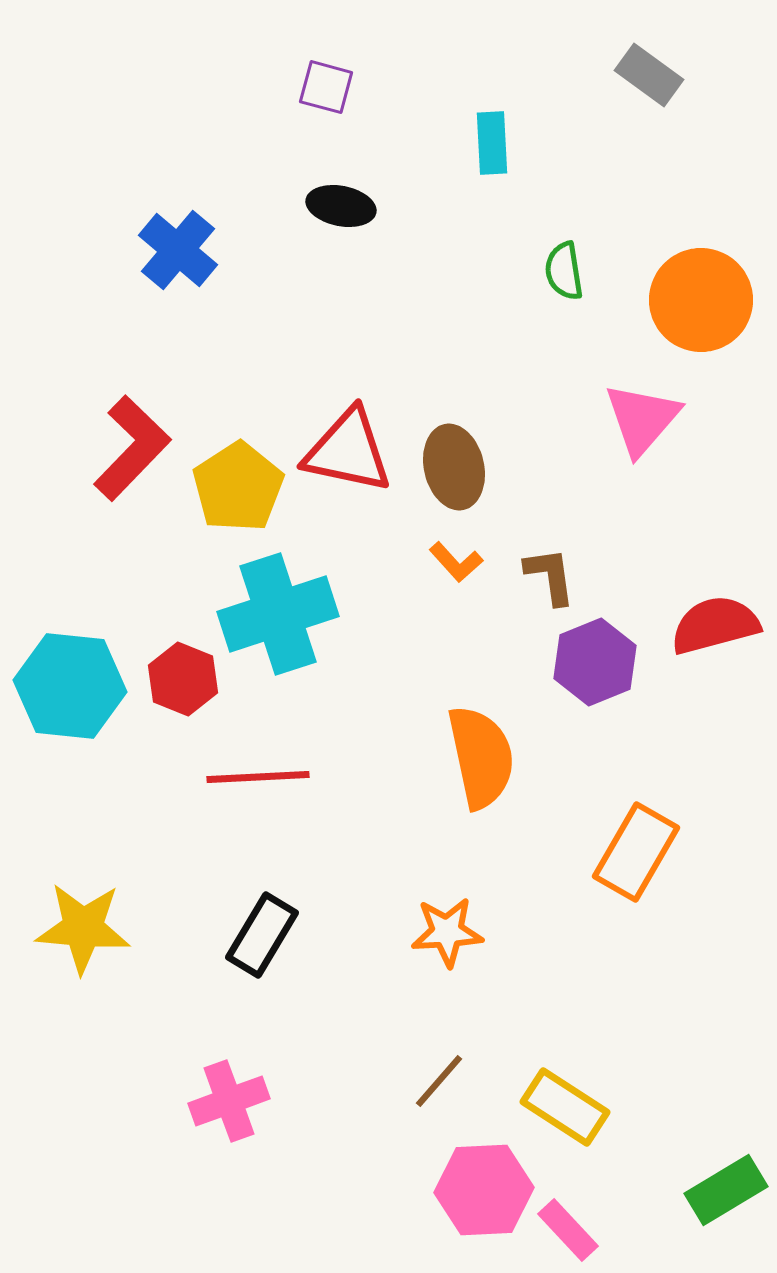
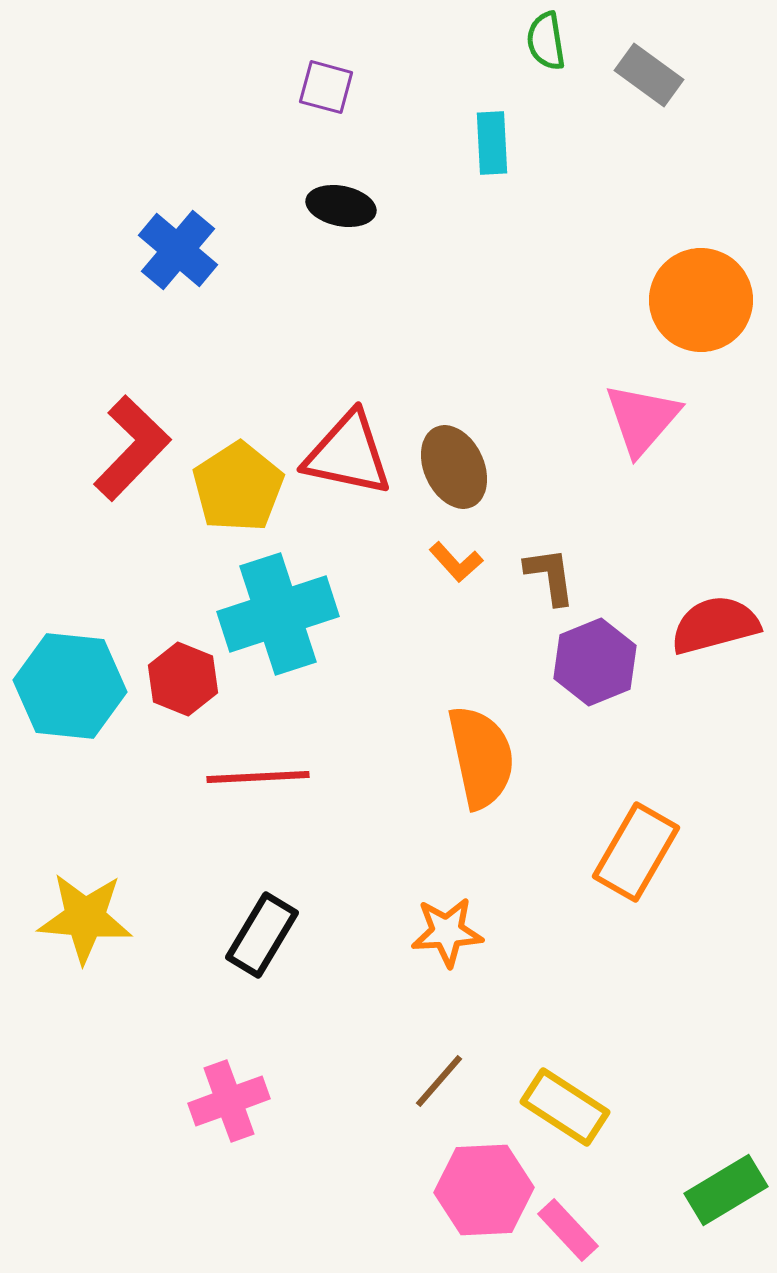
green semicircle: moved 18 px left, 230 px up
red triangle: moved 3 px down
brown ellipse: rotated 12 degrees counterclockwise
yellow star: moved 2 px right, 10 px up
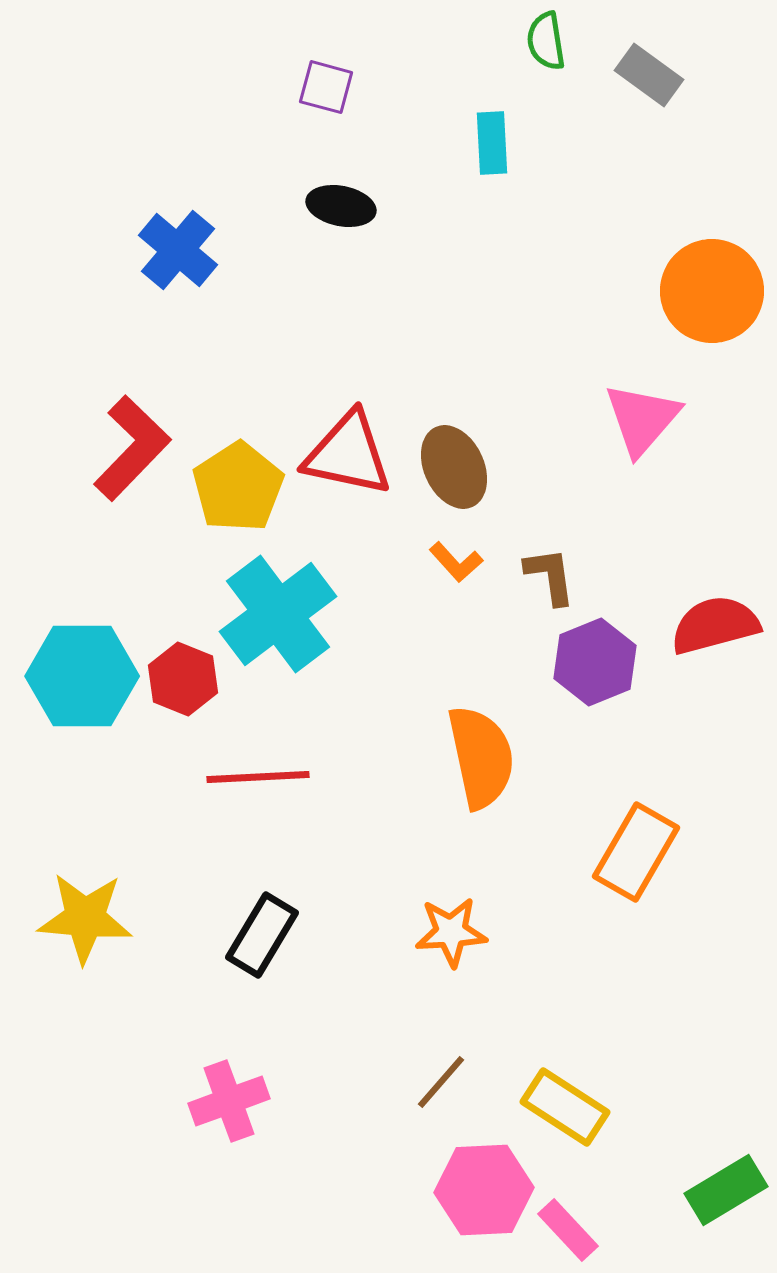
orange circle: moved 11 px right, 9 px up
cyan cross: rotated 19 degrees counterclockwise
cyan hexagon: moved 12 px right, 10 px up; rotated 6 degrees counterclockwise
orange star: moved 4 px right
brown line: moved 2 px right, 1 px down
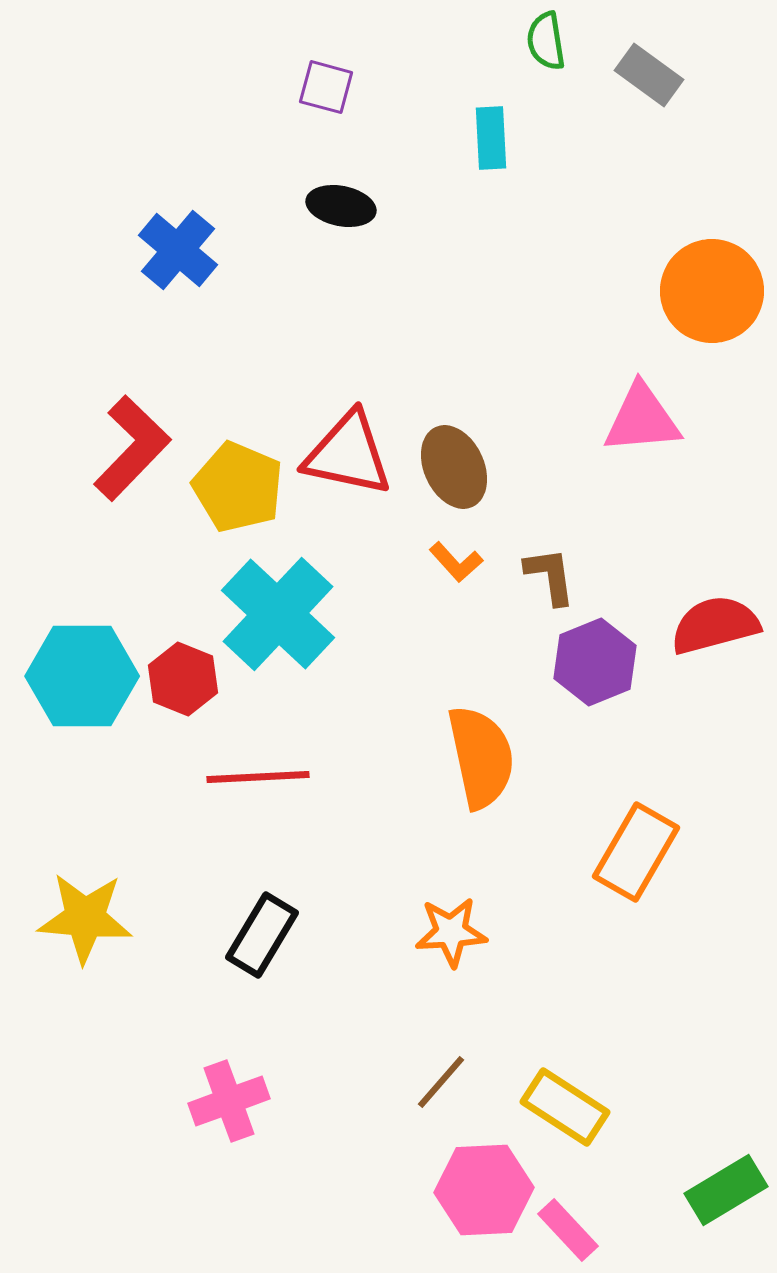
cyan rectangle: moved 1 px left, 5 px up
pink triangle: rotated 44 degrees clockwise
yellow pentagon: rotated 16 degrees counterclockwise
cyan cross: rotated 10 degrees counterclockwise
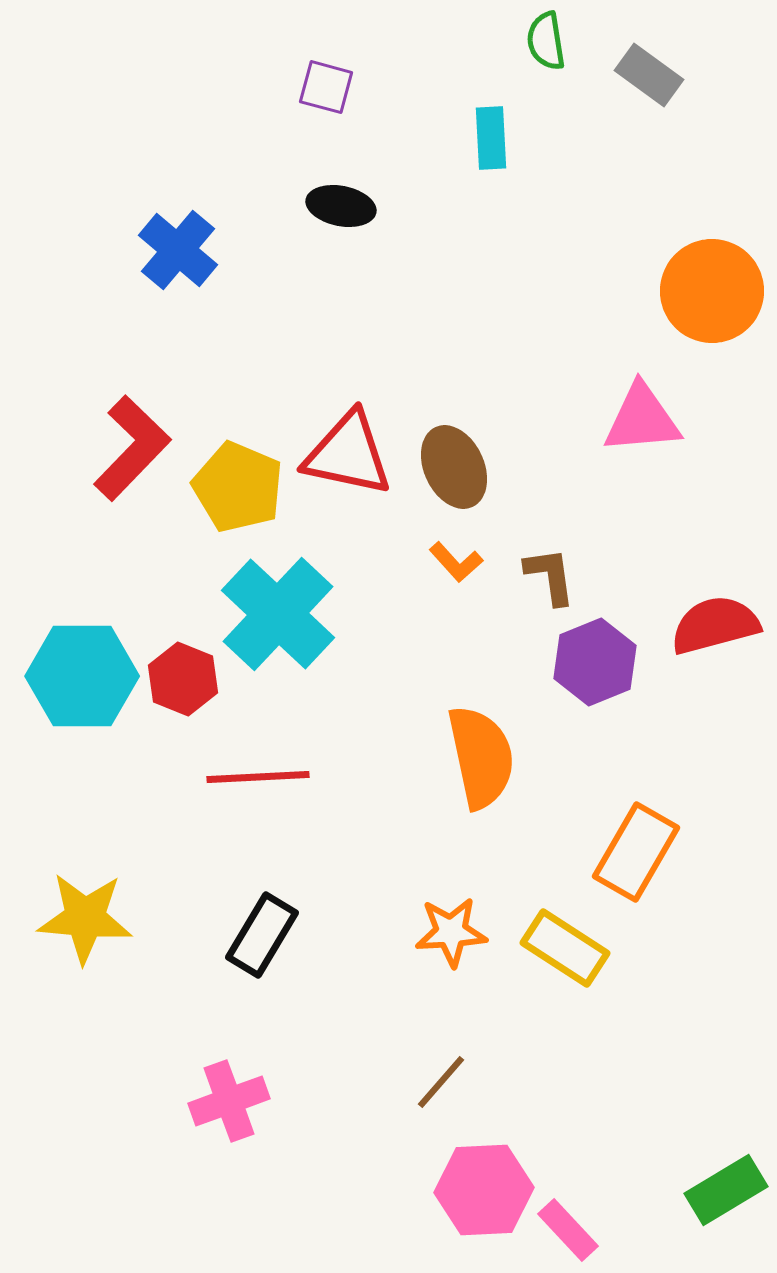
yellow rectangle: moved 159 px up
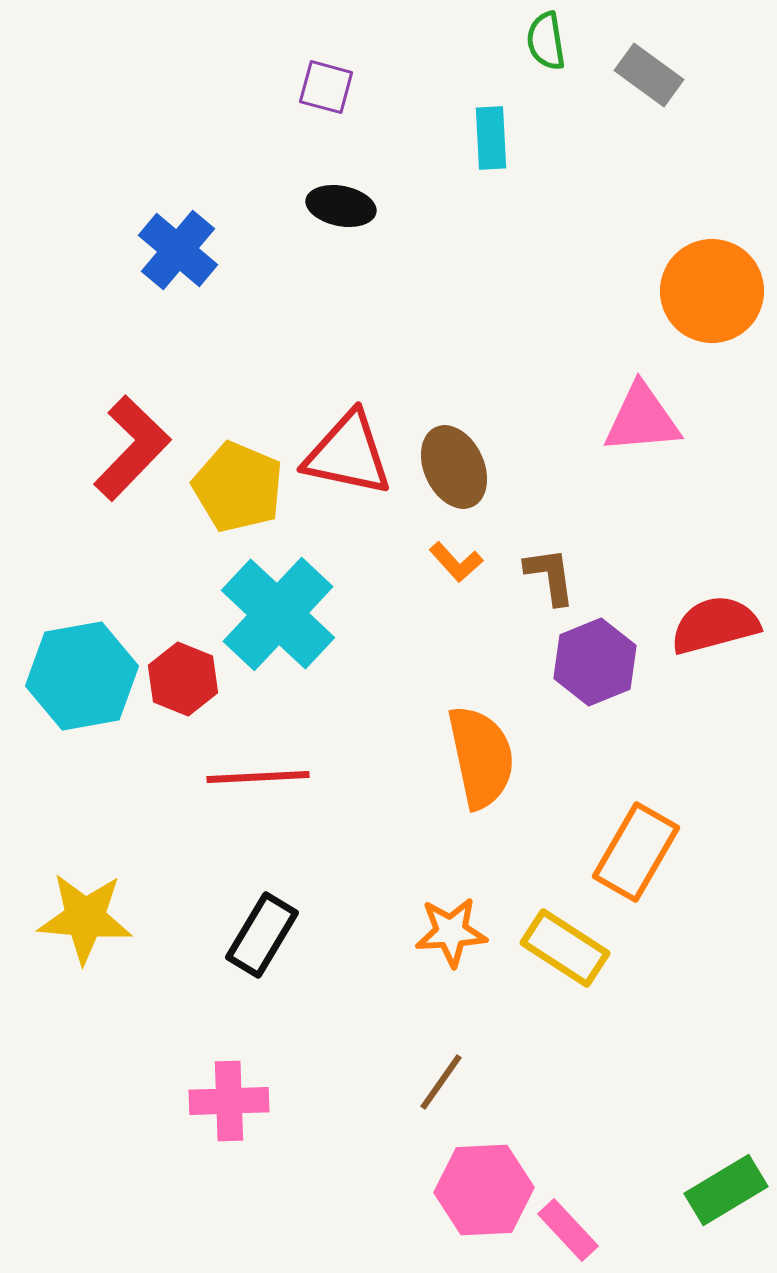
cyan hexagon: rotated 10 degrees counterclockwise
brown line: rotated 6 degrees counterclockwise
pink cross: rotated 18 degrees clockwise
